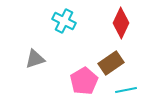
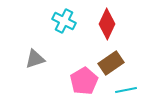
red diamond: moved 14 px left, 1 px down
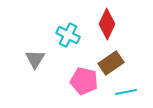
cyan cross: moved 4 px right, 14 px down
gray triangle: rotated 40 degrees counterclockwise
pink pentagon: rotated 28 degrees counterclockwise
cyan line: moved 2 px down
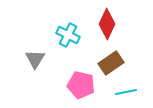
pink pentagon: moved 3 px left, 4 px down
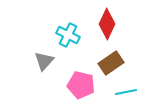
gray triangle: moved 9 px right, 2 px down; rotated 10 degrees clockwise
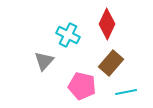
brown rectangle: rotated 15 degrees counterclockwise
pink pentagon: moved 1 px right, 1 px down
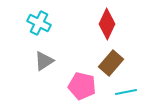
cyan cross: moved 29 px left, 12 px up
gray triangle: rotated 15 degrees clockwise
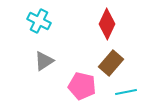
cyan cross: moved 2 px up
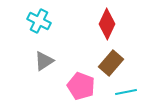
pink pentagon: moved 1 px left; rotated 8 degrees clockwise
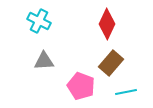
gray triangle: rotated 30 degrees clockwise
